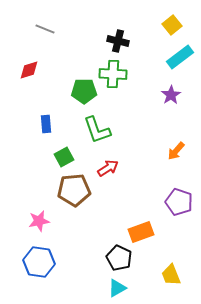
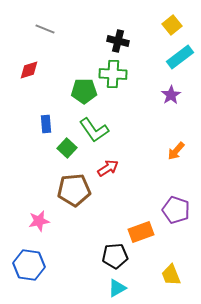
green L-shape: moved 3 px left; rotated 16 degrees counterclockwise
green square: moved 3 px right, 9 px up; rotated 18 degrees counterclockwise
purple pentagon: moved 3 px left, 8 px down
black pentagon: moved 4 px left, 2 px up; rotated 30 degrees counterclockwise
blue hexagon: moved 10 px left, 3 px down
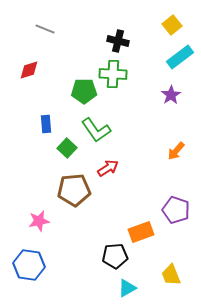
green L-shape: moved 2 px right
cyan triangle: moved 10 px right
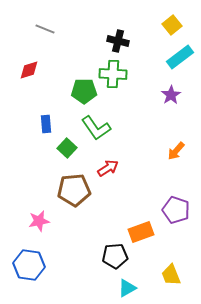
green L-shape: moved 2 px up
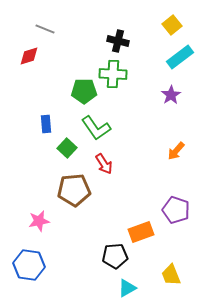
red diamond: moved 14 px up
red arrow: moved 4 px left, 4 px up; rotated 90 degrees clockwise
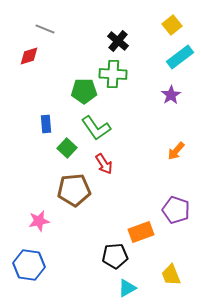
black cross: rotated 25 degrees clockwise
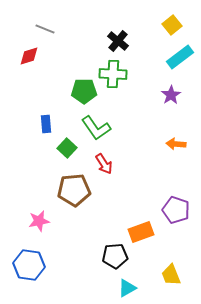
orange arrow: moved 7 px up; rotated 54 degrees clockwise
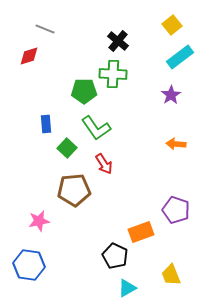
black pentagon: rotated 30 degrees clockwise
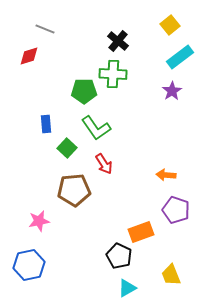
yellow square: moved 2 px left
purple star: moved 1 px right, 4 px up
orange arrow: moved 10 px left, 31 px down
black pentagon: moved 4 px right
blue hexagon: rotated 20 degrees counterclockwise
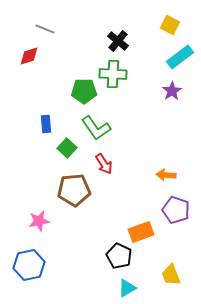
yellow square: rotated 24 degrees counterclockwise
